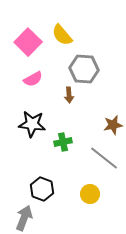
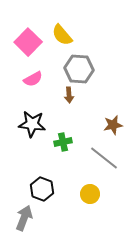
gray hexagon: moved 5 px left
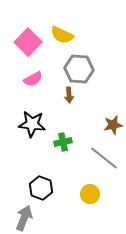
yellow semicircle: rotated 25 degrees counterclockwise
black hexagon: moved 1 px left, 1 px up
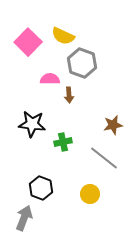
yellow semicircle: moved 1 px right, 1 px down
gray hexagon: moved 3 px right, 6 px up; rotated 16 degrees clockwise
pink semicircle: moved 17 px right; rotated 150 degrees counterclockwise
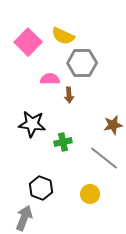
gray hexagon: rotated 20 degrees counterclockwise
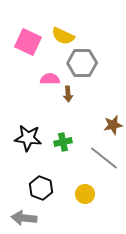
pink square: rotated 20 degrees counterclockwise
brown arrow: moved 1 px left, 1 px up
black star: moved 4 px left, 14 px down
yellow circle: moved 5 px left
gray arrow: rotated 105 degrees counterclockwise
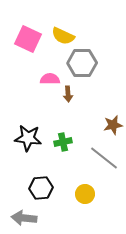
pink square: moved 3 px up
black hexagon: rotated 25 degrees counterclockwise
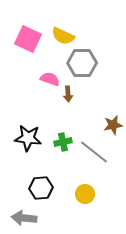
pink semicircle: rotated 18 degrees clockwise
gray line: moved 10 px left, 6 px up
